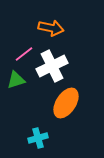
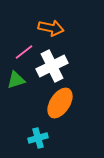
pink line: moved 2 px up
orange ellipse: moved 6 px left
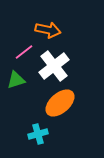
orange arrow: moved 3 px left, 2 px down
white cross: moved 2 px right; rotated 12 degrees counterclockwise
orange ellipse: rotated 16 degrees clockwise
cyan cross: moved 4 px up
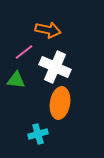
white cross: moved 1 px right, 1 px down; rotated 28 degrees counterclockwise
green triangle: rotated 24 degrees clockwise
orange ellipse: rotated 40 degrees counterclockwise
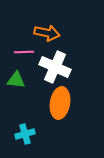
orange arrow: moved 1 px left, 3 px down
pink line: rotated 36 degrees clockwise
cyan cross: moved 13 px left
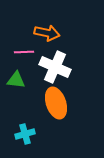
orange ellipse: moved 4 px left; rotated 28 degrees counterclockwise
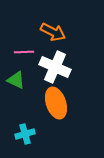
orange arrow: moved 6 px right, 1 px up; rotated 15 degrees clockwise
green triangle: rotated 18 degrees clockwise
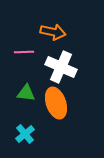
orange arrow: rotated 15 degrees counterclockwise
white cross: moved 6 px right
green triangle: moved 10 px right, 13 px down; rotated 18 degrees counterclockwise
cyan cross: rotated 24 degrees counterclockwise
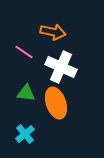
pink line: rotated 36 degrees clockwise
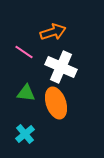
orange arrow: rotated 30 degrees counterclockwise
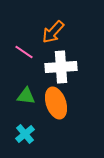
orange arrow: rotated 150 degrees clockwise
white cross: rotated 28 degrees counterclockwise
green triangle: moved 3 px down
